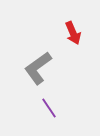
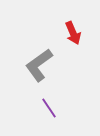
gray L-shape: moved 1 px right, 3 px up
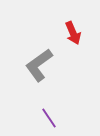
purple line: moved 10 px down
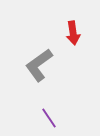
red arrow: rotated 15 degrees clockwise
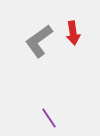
gray L-shape: moved 24 px up
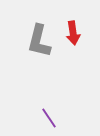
gray L-shape: rotated 40 degrees counterclockwise
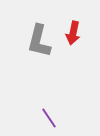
red arrow: rotated 20 degrees clockwise
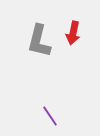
purple line: moved 1 px right, 2 px up
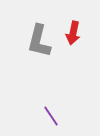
purple line: moved 1 px right
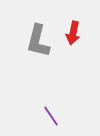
gray L-shape: moved 1 px left
